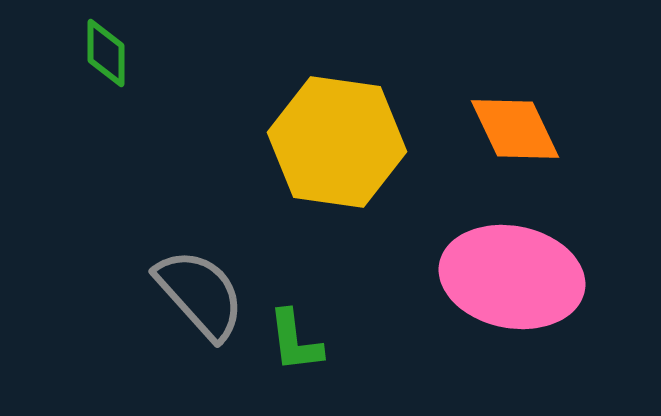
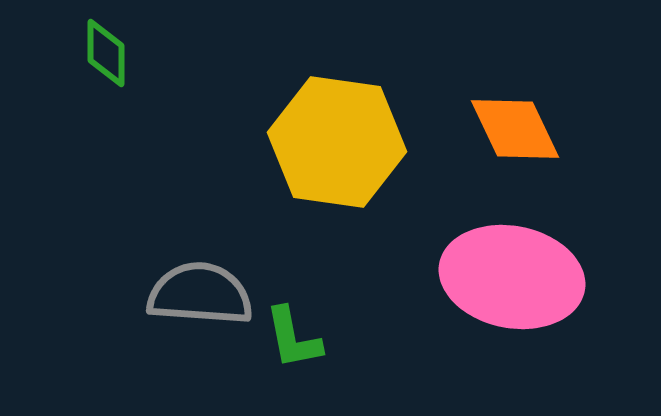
gray semicircle: rotated 44 degrees counterclockwise
green L-shape: moved 2 px left, 3 px up; rotated 4 degrees counterclockwise
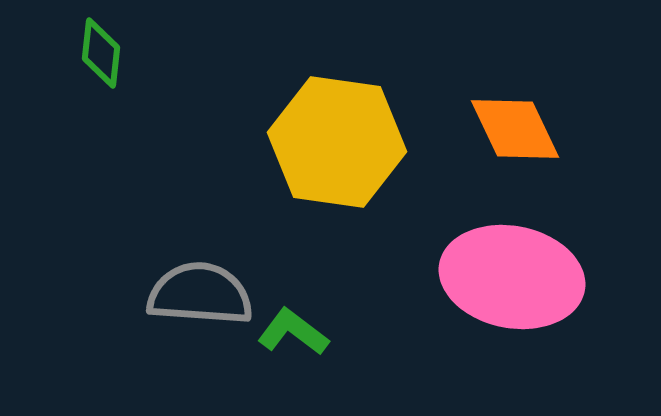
green diamond: moved 5 px left; rotated 6 degrees clockwise
green L-shape: moved 6 px up; rotated 138 degrees clockwise
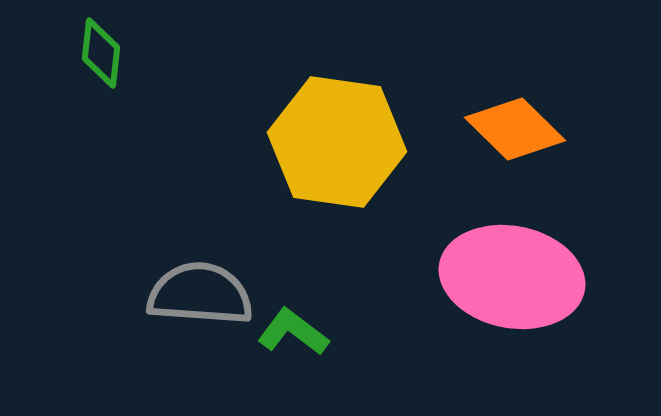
orange diamond: rotated 20 degrees counterclockwise
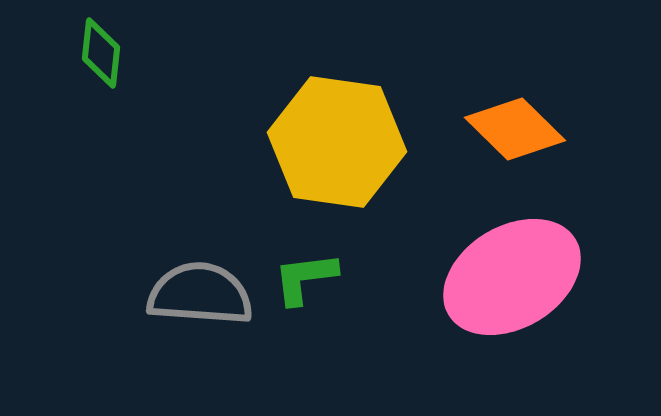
pink ellipse: rotated 42 degrees counterclockwise
green L-shape: moved 12 px right, 54 px up; rotated 44 degrees counterclockwise
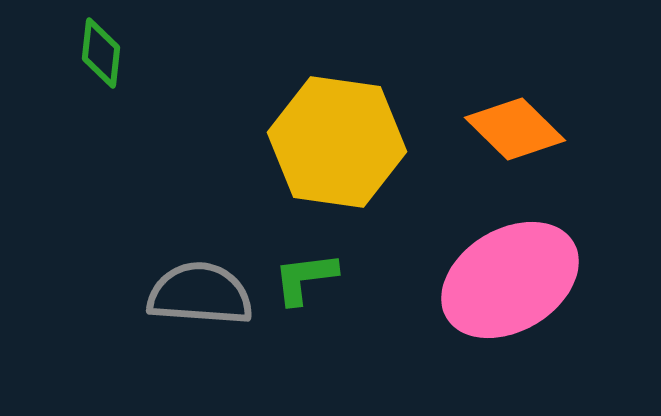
pink ellipse: moved 2 px left, 3 px down
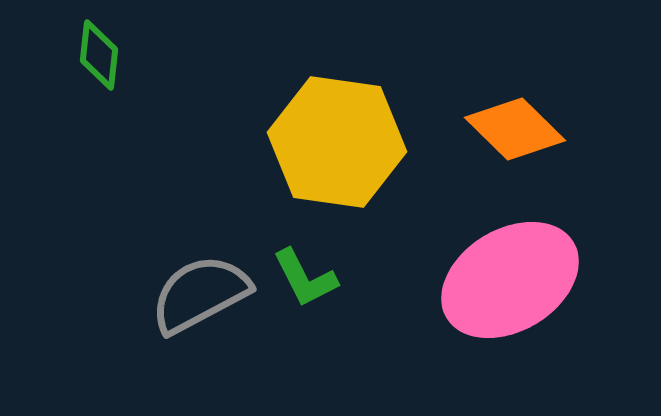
green diamond: moved 2 px left, 2 px down
green L-shape: rotated 110 degrees counterclockwise
gray semicircle: rotated 32 degrees counterclockwise
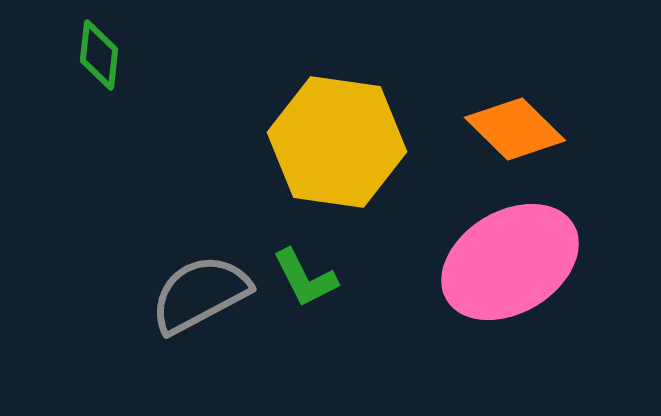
pink ellipse: moved 18 px up
